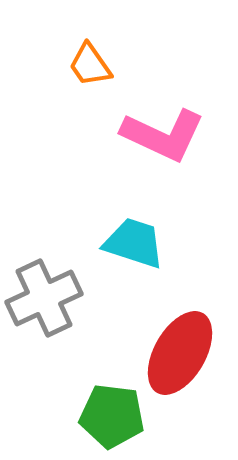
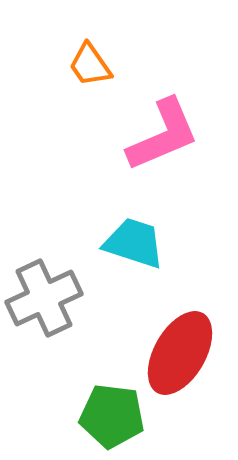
pink L-shape: rotated 48 degrees counterclockwise
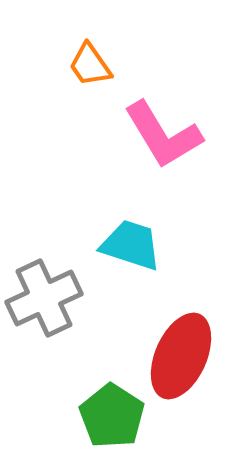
pink L-shape: rotated 82 degrees clockwise
cyan trapezoid: moved 3 px left, 2 px down
red ellipse: moved 1 px right, 3 px down; rotated 6 degrees counterclockwise
green pentagon: rotated 26 degrees clockwise
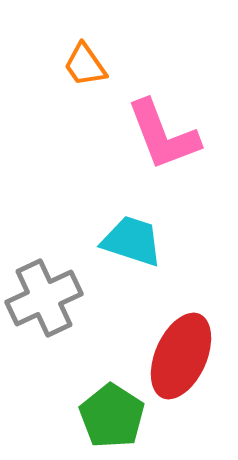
orange trapezoid: moved 5 px left
pink L-shape: rotated 10 degrees clockwise
cyan trapezoid: moved 1 px right, 4 px up
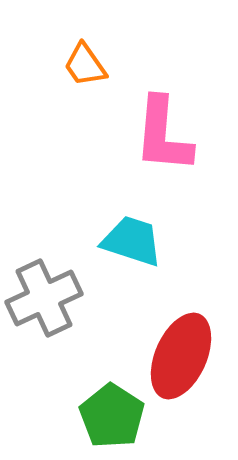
pink L-shape: rotated 26 degrees clockwise
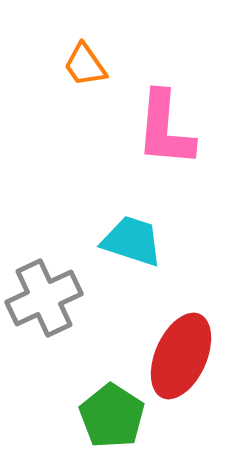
pink L-shape: moved 2 px right, 6 px up
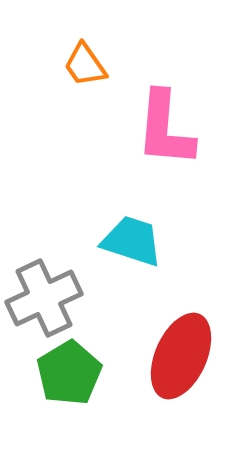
green pentagon: moved 43 px left, 43 px up; rotated 8 degrees clockwise
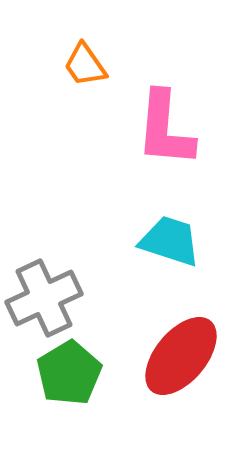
cyan trapezoid: moved 38 px right
red ellipse: rotated 16 degrees clockwise
